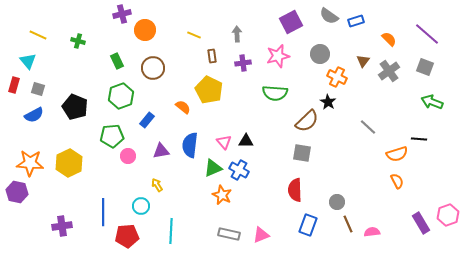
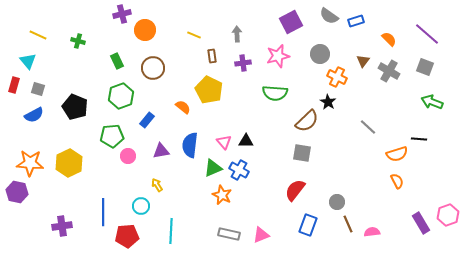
gray cross at (389, 71): rotated 25 degrees counterclockwise
red semicircle at (295, 190): rotated 40 degrees clockwise
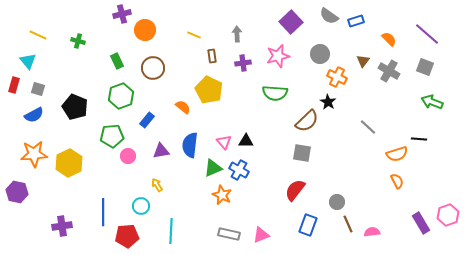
purple square at (291, 22): rotated 15 degrees counterclockwise
orange star at (30, 163): moved 4 px right, 9 px up; rotated 8 degrees counterclockwise
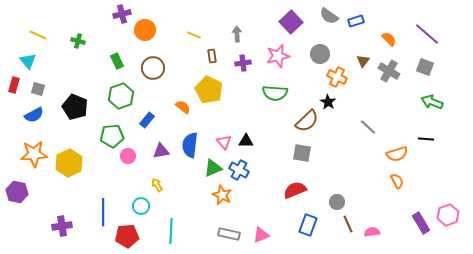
black line at (419, 139): moved 7 px right
red semicircle at (295, 190): rotated 30 degrees clockwise
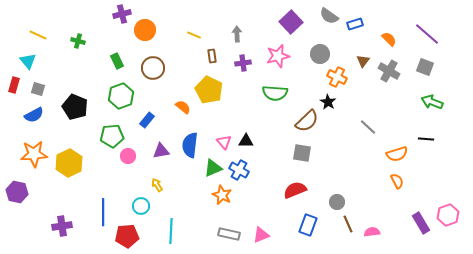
blue rectangle at (356, 21): moved 1 px left, 3 px down
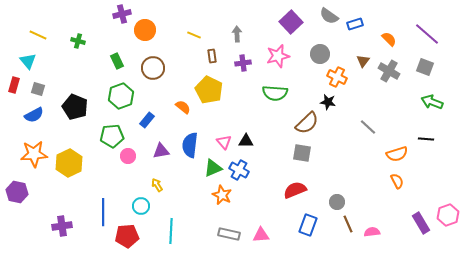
black star at (328, 102): rotated 21 degrees counterclockwise
brown semicircle at (307, 121): moved 2 px down
pink triangle at (261, 235): rotated 18 degrees clockwise
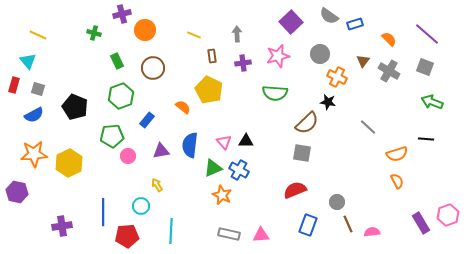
green cross at (78, 41): moved 16 px right, 8 px up
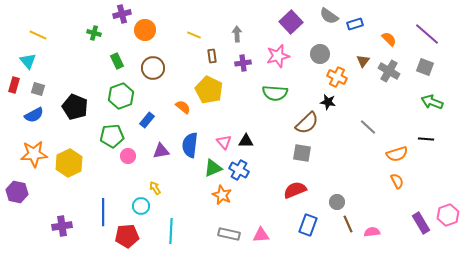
yellow arrow at (157, 185): moved 2 px left, 3 px down
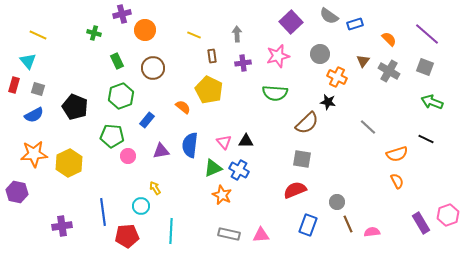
green pentagon at (112, 136): rotated 10 degrees clockwise
black line at (426, 139): rotated 21 degrees clockwise
gray square at (302, 153): moved 6 px down
blue line at (103, 212): rotated 8 degrees counterclockwise
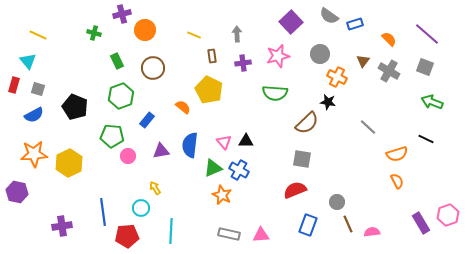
cyan circle at (141, 206): moved 2 px down
